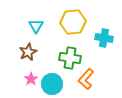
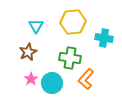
cyan circle: moved 1 px up
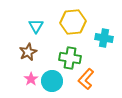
cyan circle: moved 2 px up
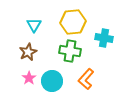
cyan triangle: moved 2 px left, 1 px up
green cross: moved 7 px up
pink star: moved 2 px left, 1 px up
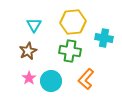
brown star: moved 1 px up
cyan circle: moved 1 px left
